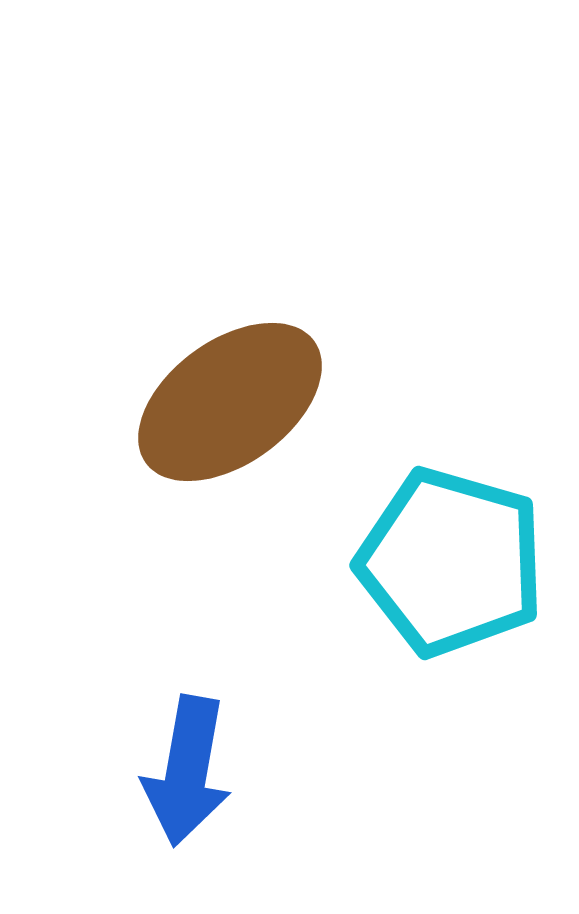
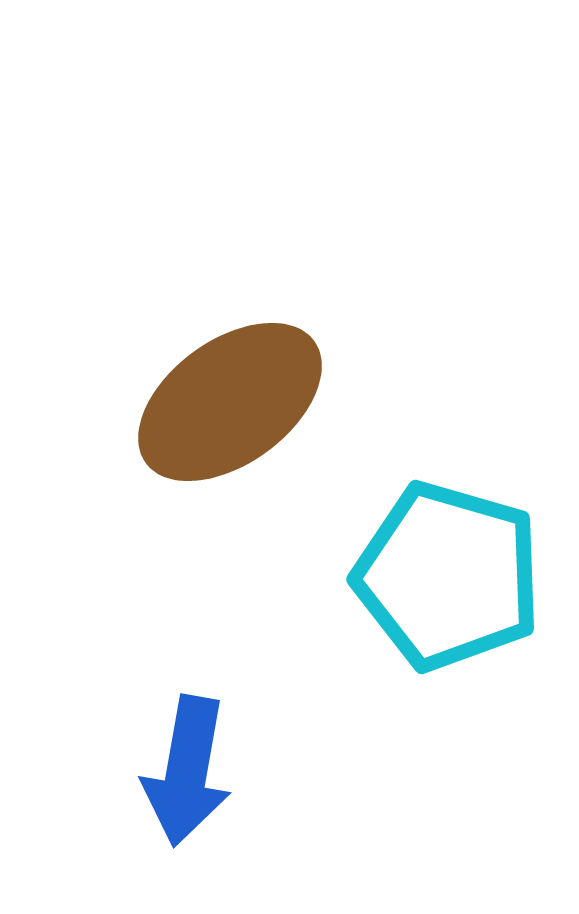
cyan pentagon: moved 3 px left, 14 px down
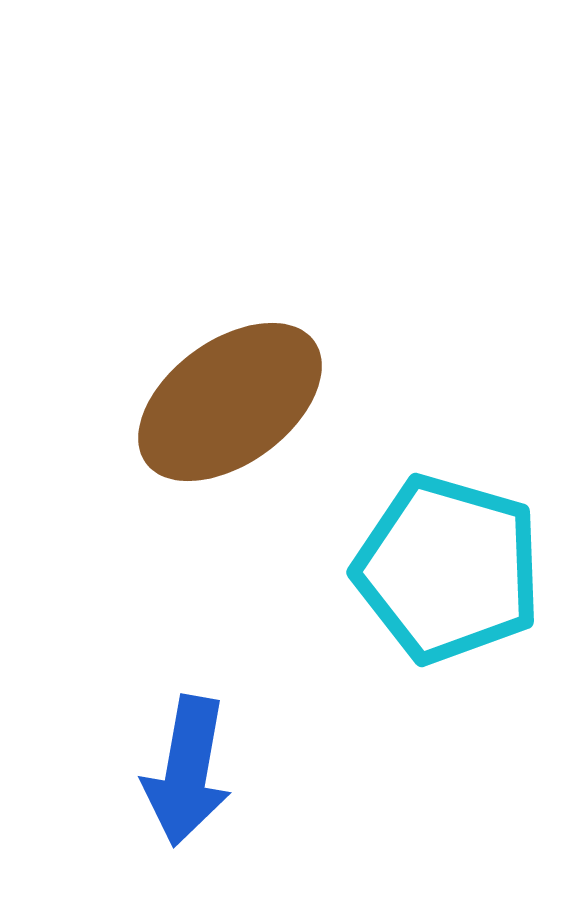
cyan pentagon: moved 7 px up
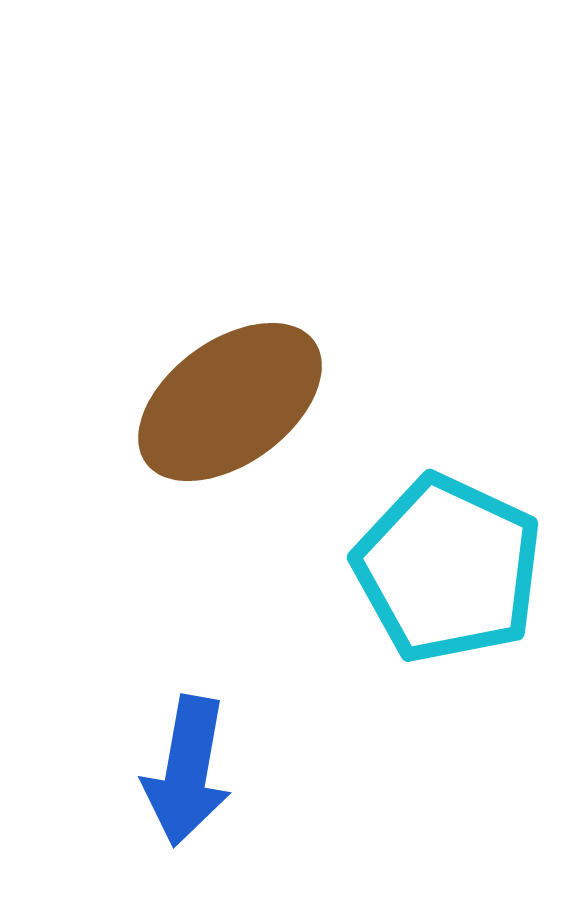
cyan pentagon: rotated 9 degrees clockwise
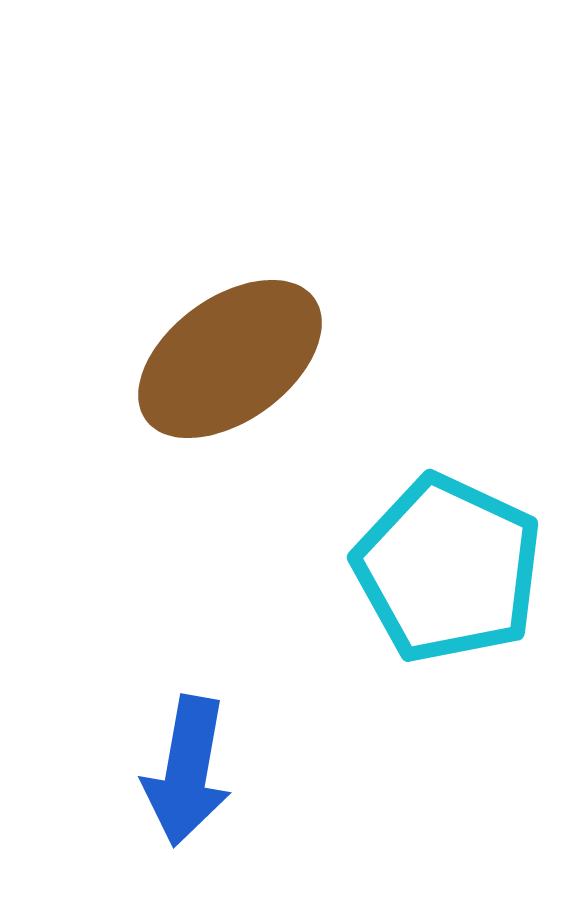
brown ellipse: moved 43 px up
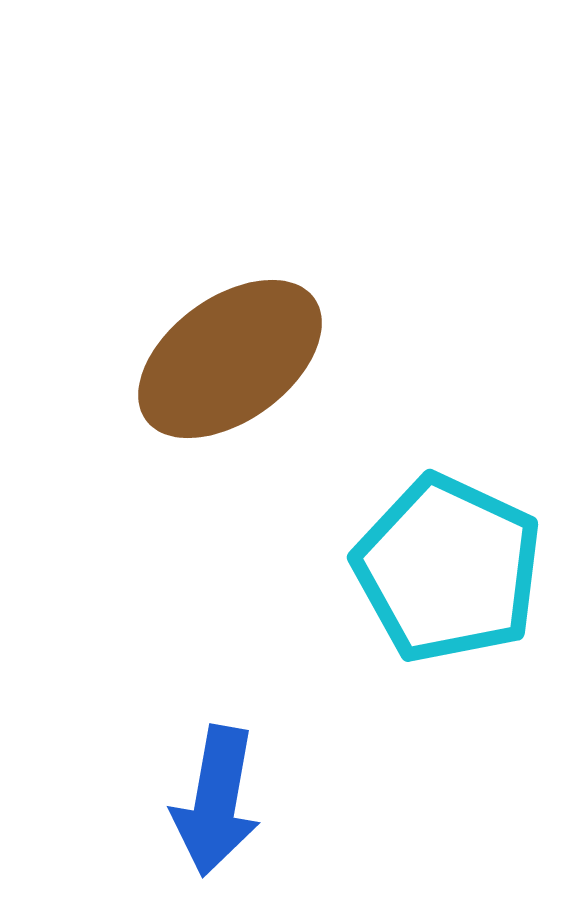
blue arrow: moved 29 px right, 30 px down
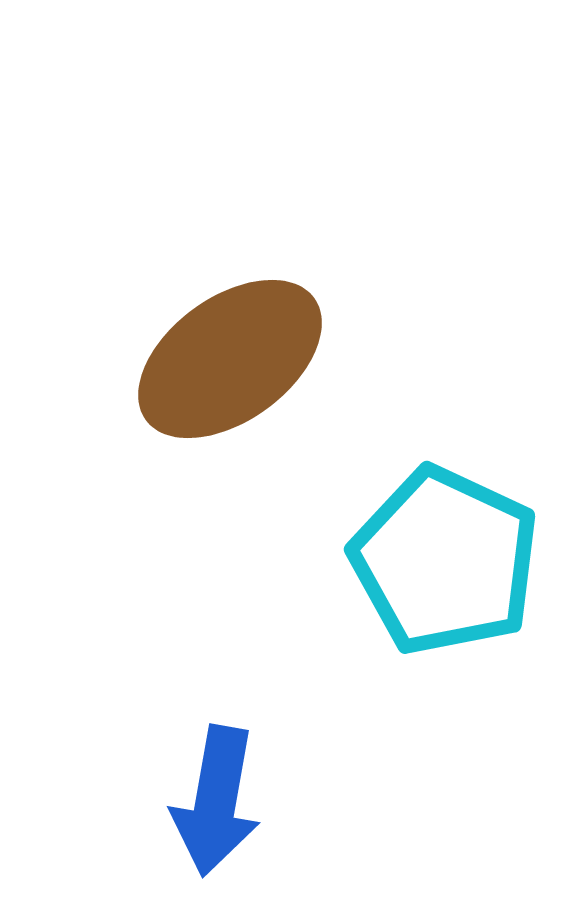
cyan pentagon: moved 3 px left, 8 px up
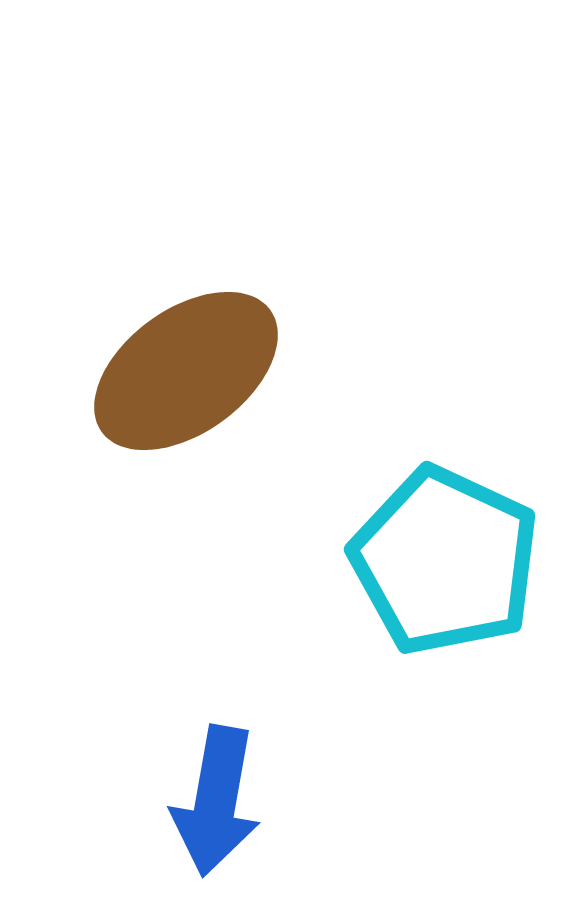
brown ellipse: moved 44 px left, 12 px down
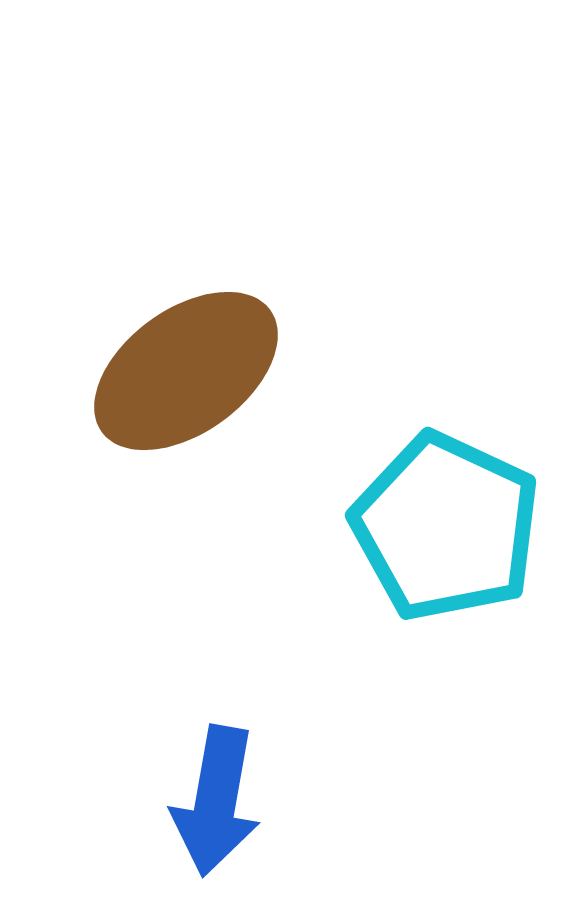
cyan pentagon: moved 1 px right, 34 px up
